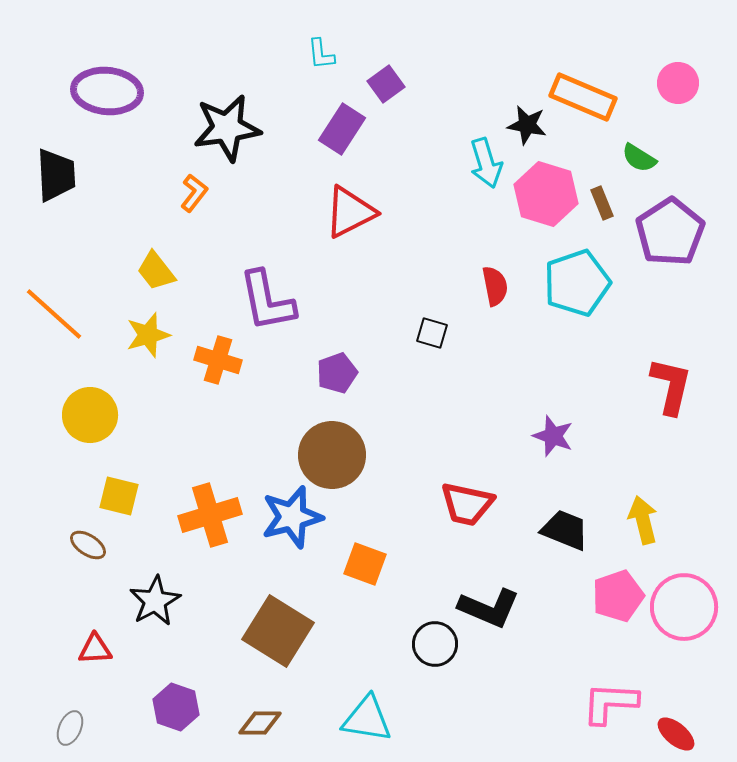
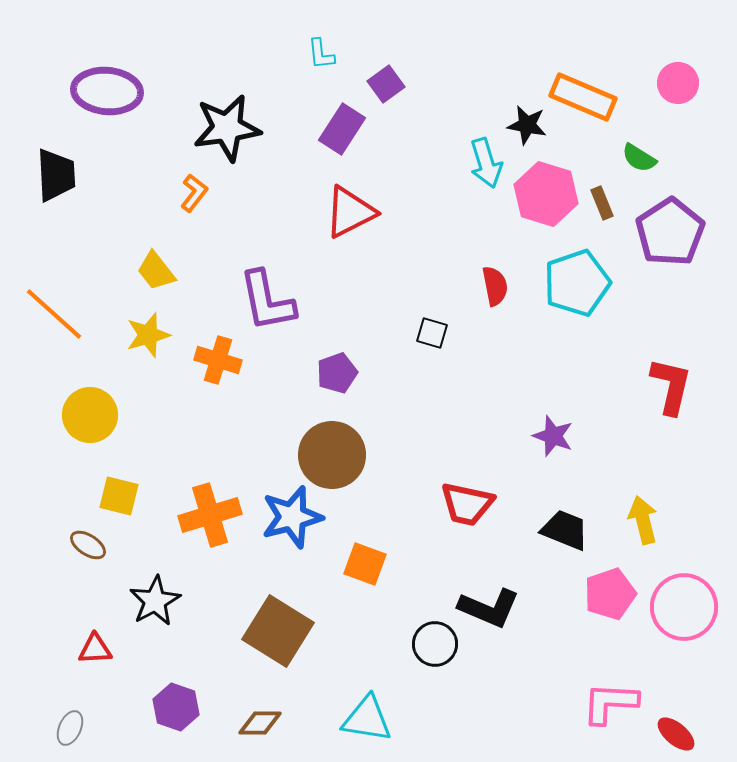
pink pentagon at (618, 596): moved 8 px left, 2 px up
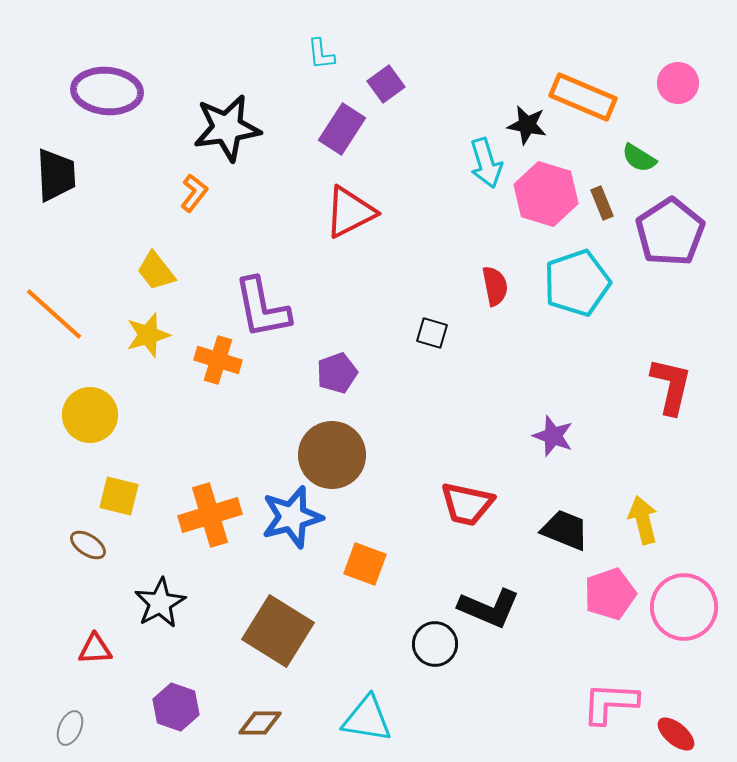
purple L-shape at (267, 301): moved 5 px left, 7 px down
black star at (155, 601): moved 5 px right, 2 px down
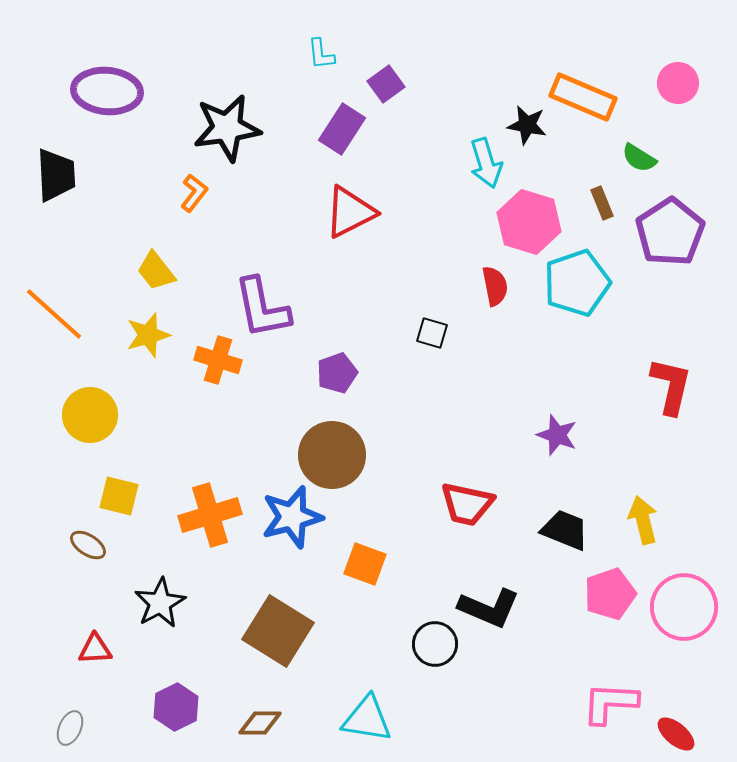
pink hexagon at (546, 194): moved 17 px left, 28 px down
purple star at (553, 436): moved 4 px right, 1 px up
purple hexagon at (176, 707): rotated 15 degrees clockwise
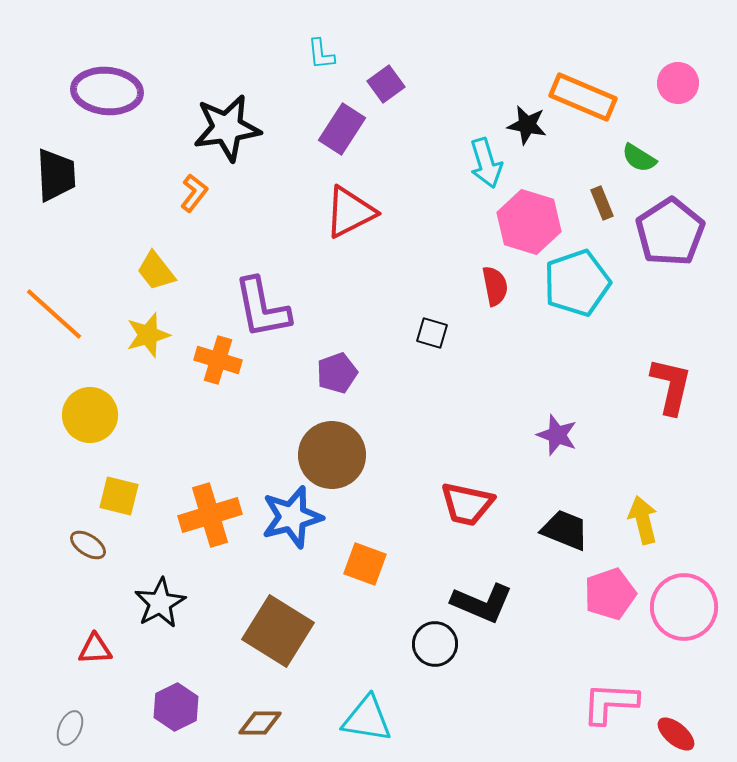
black L-shape at (489, 608): moved 7 px left, 5 px up
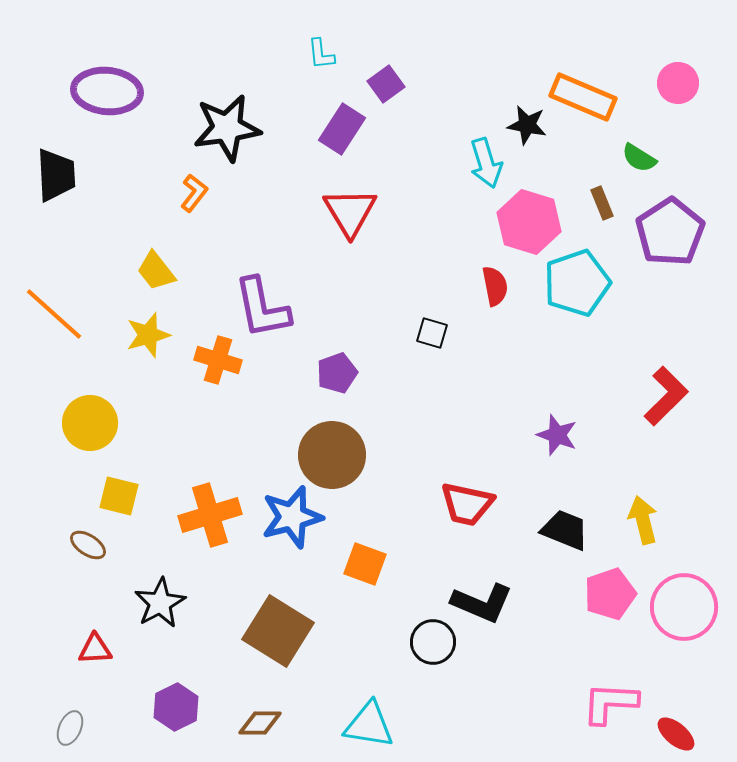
red triangle at (350, 212): rotated 34 degrees counterclockwise
red L-shape at (671, 386): moved 5 px left, 10 px down; rotated 32 degrees clockwise
yellow circle at (90, 415): moved 8 px down
black circle at (435, 644): moved 2 px left, 2 px up
cyan triangle at (367, 719): moved 2 px right, 6 px down
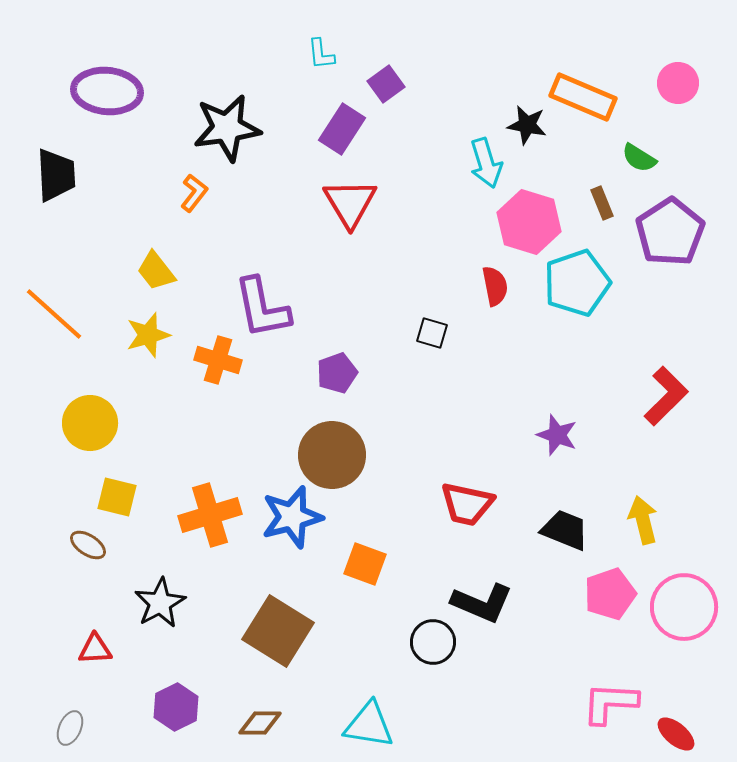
red triangle at (350, 212): moved 9 px up
yellow square at (119, 496): moved 2 px left, 1 px down
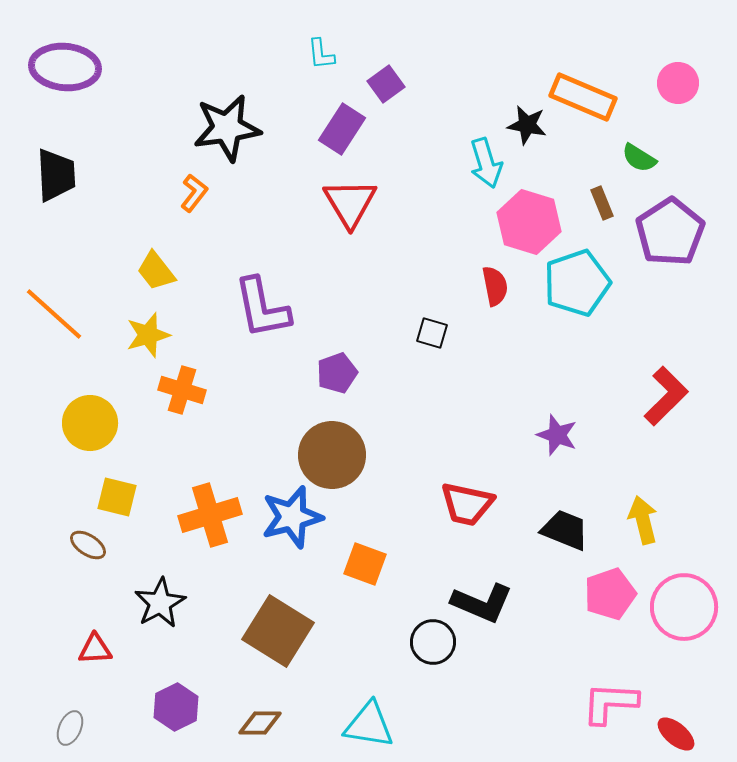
purple ellipse at (107, 91): moved 42 px left, 24 px up
orange cross at (218, 360): moved 36 px left, 30 px down
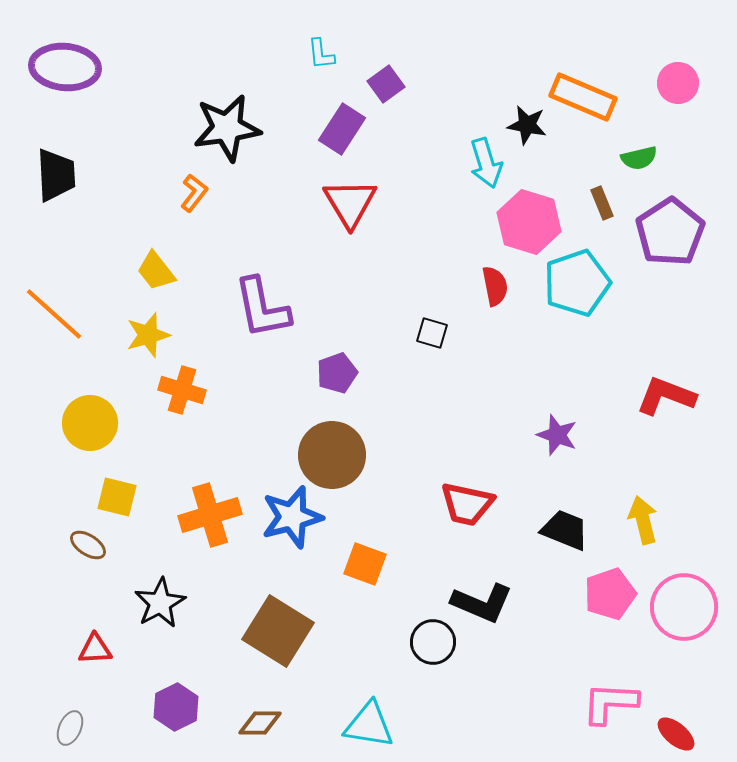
green semicircle at (639, 158): rotated 45 degrees counterclockwise
red L-shape at (666, 396): rotated 114 degrees counterclockwise
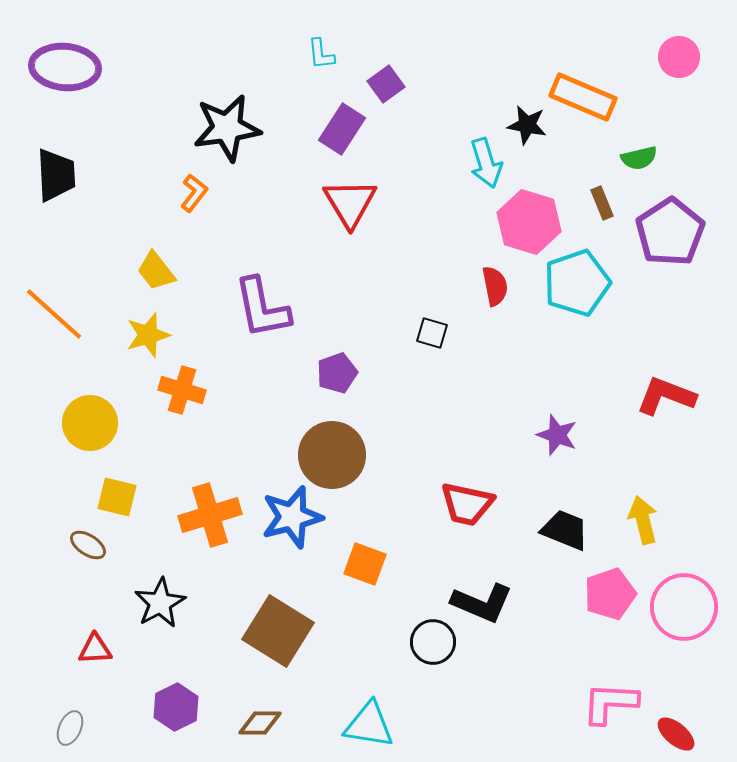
pink circle at (678, 83): moved 1 px right, 26 px up
